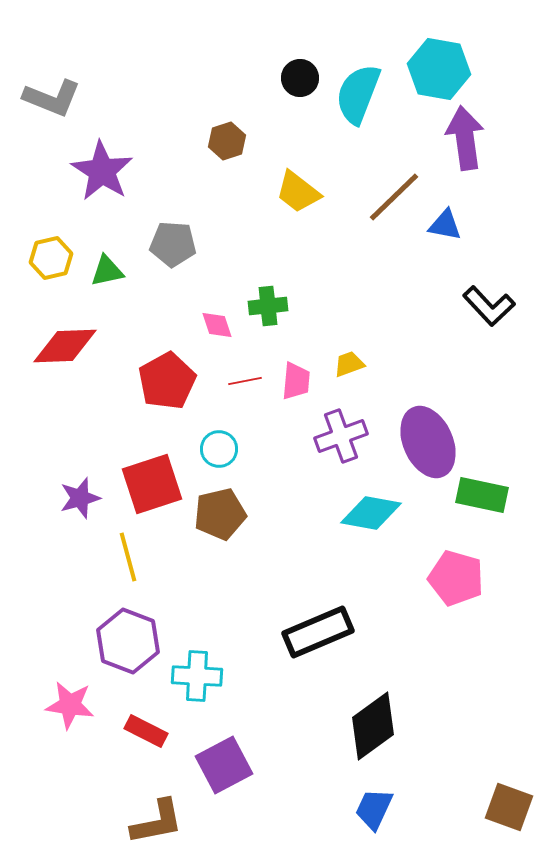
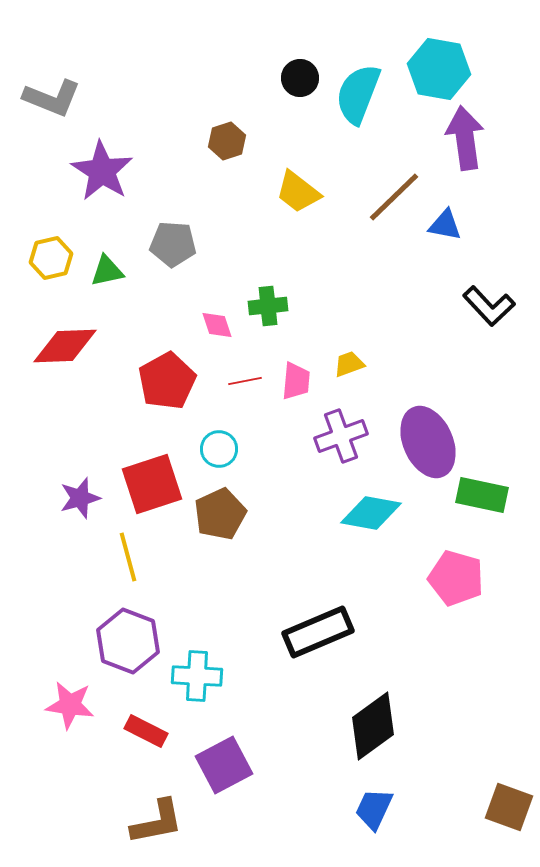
brown pentagon at (220, 514): rotated 12 degrees counterclockwise
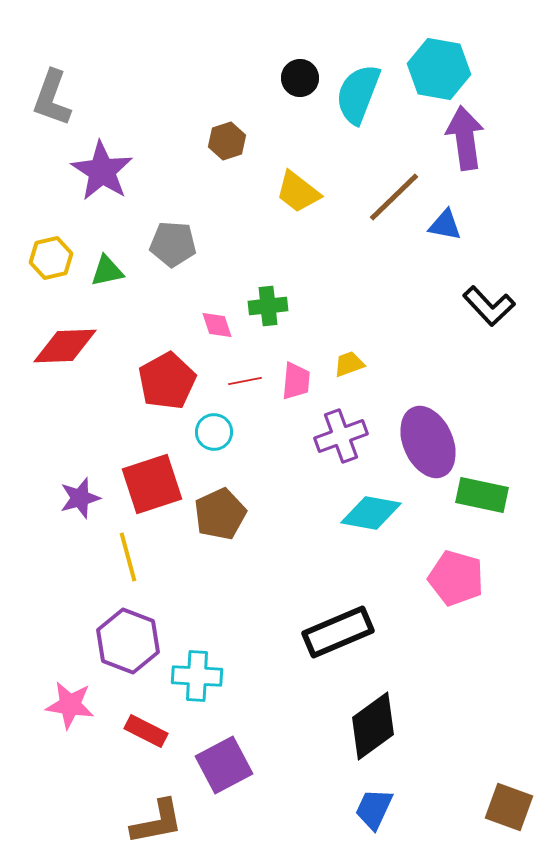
gray L-shape at (52, 98): rotated 88 degrees clockwise
cyan circle at (219, 449): moved 5 px left, 17 px up
black rectangle at (318, 632): moved 20 px right
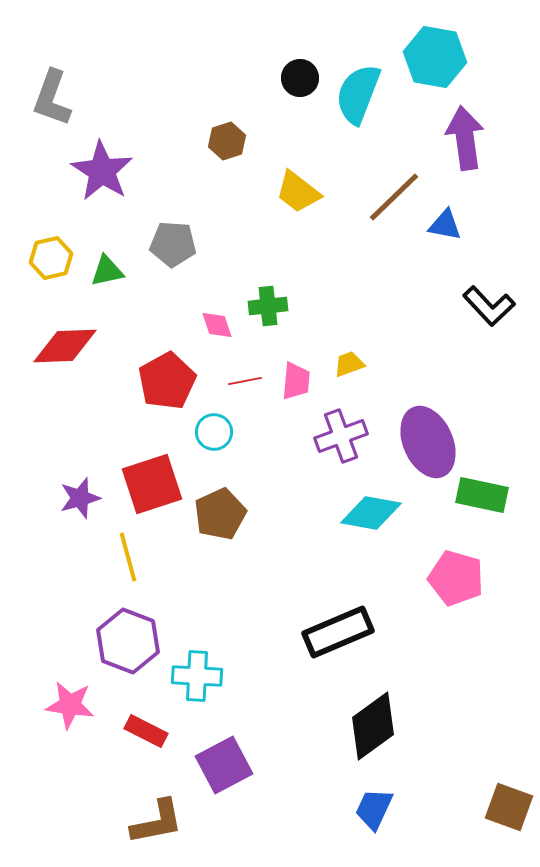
cyan hexagon at (439, 69): moved 4 px left, 12 px up
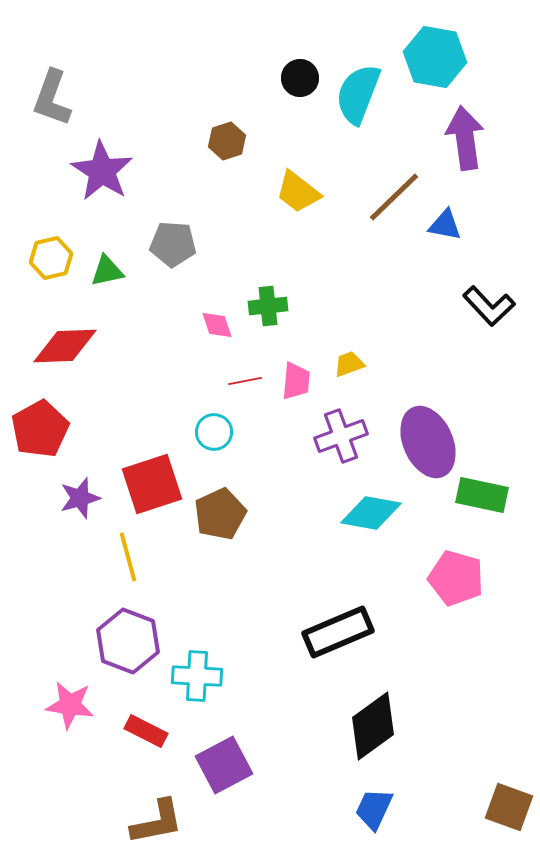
red pentagon at (167, 381): moved 127 px left, 48 px down
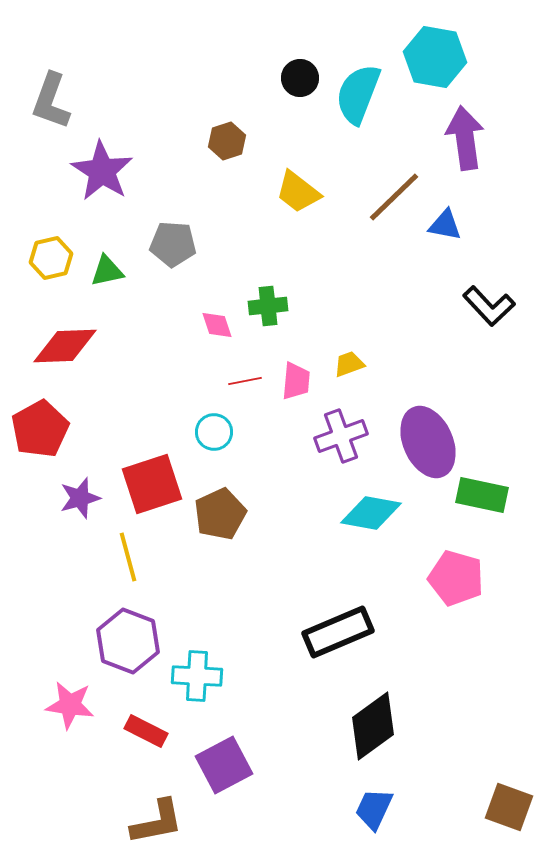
gray L-shape at (52, 98): moved 1 px left, 3 px down
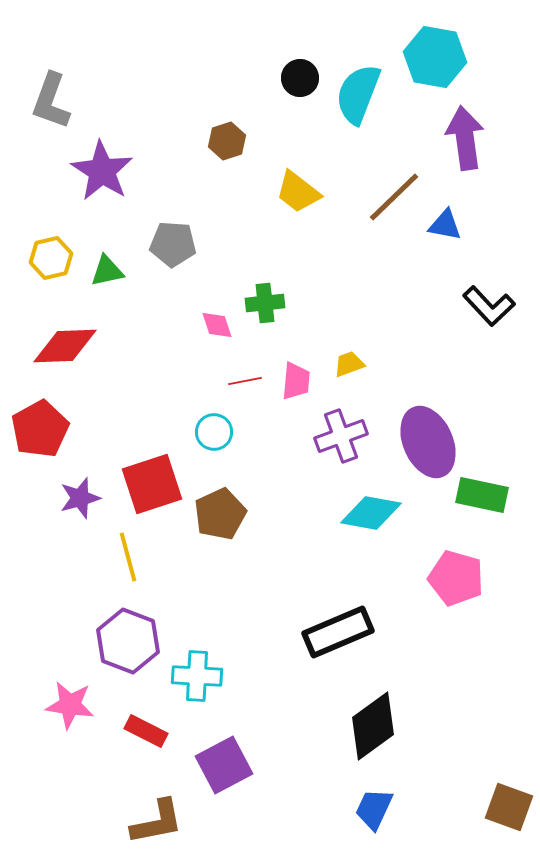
green cross at (268, 306): moved 3 px left, 3 px up
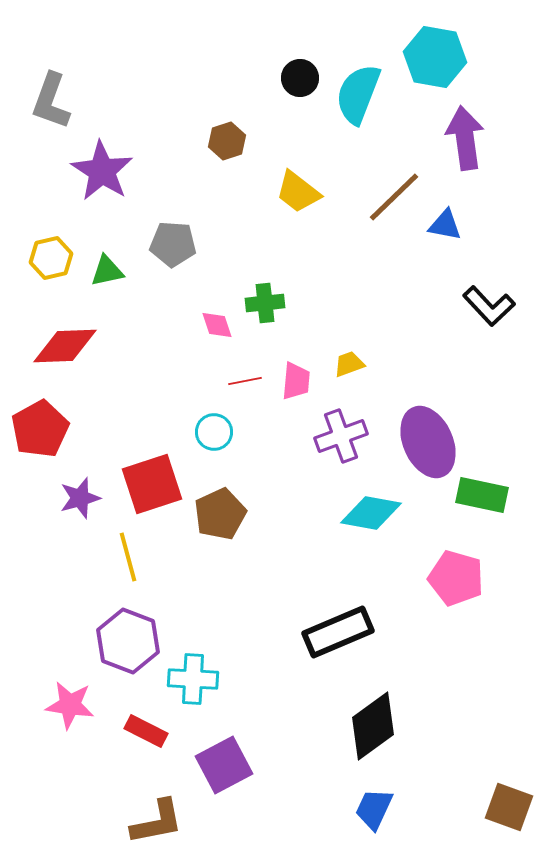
cyan cross at (197, 676): moved 4 px left, 3 px down
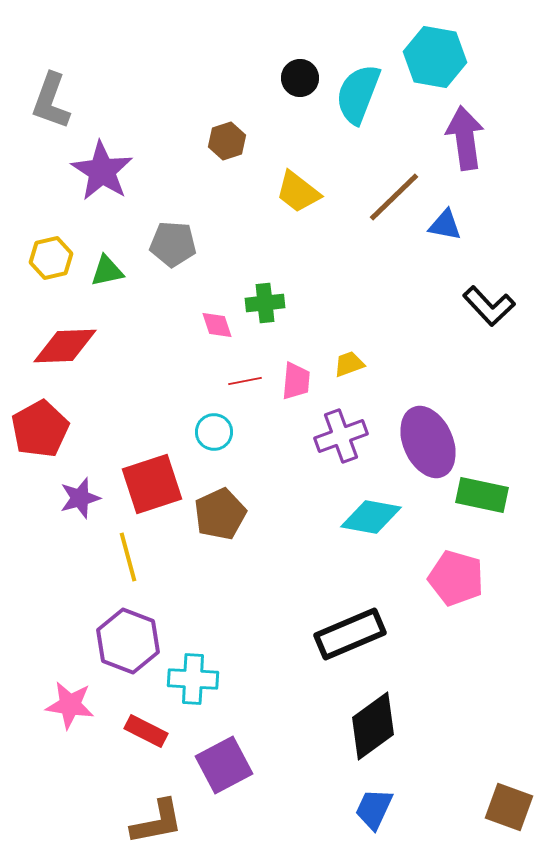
cyan diamond at (371, 513): moved 4 px down
black rectangle at (338, 632): moved 12 px right, 2 px down
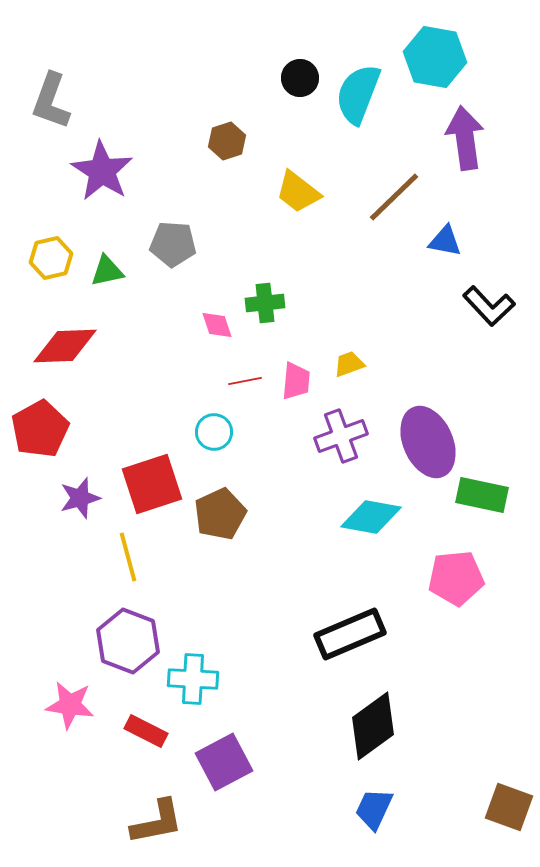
blue triangle at (445, 225): moved 16 px down
pink pentagon at (456, 578): rotated 22 degrees counterclockwise
purple square at (224, 765): moved 3 px up
